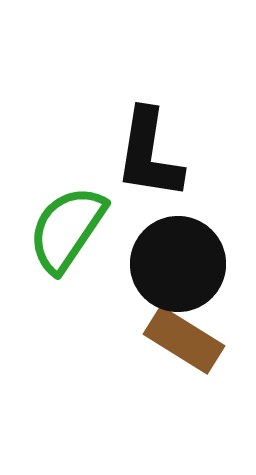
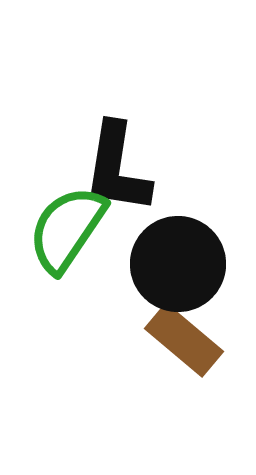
black L-shape: moved 32 px left, 14 px down
brown rectangle: rotated 8 degrees clockwise
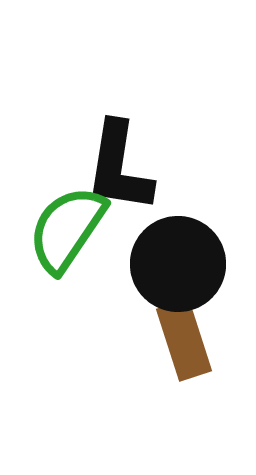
black L-shape: moved 2 px right, 1 px up
brown rectangle: rotated 32 degrees clockwise
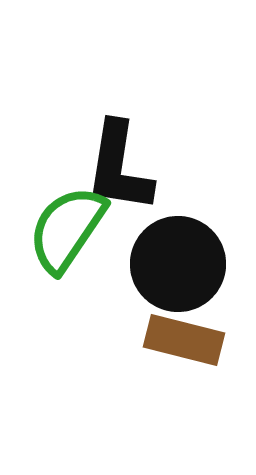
brown rectangle: rotated 58 degrees counterclockwise
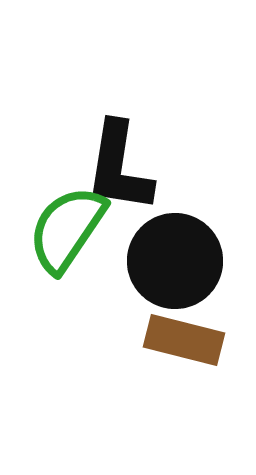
black circle: moved 3 px left, 3 px up
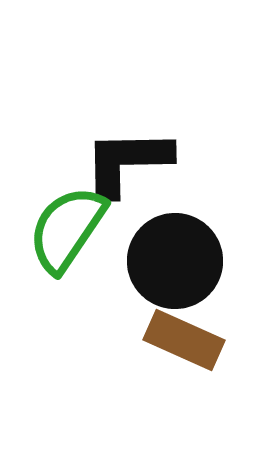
black L-shape: moved 8 px right, 5 px up; rotated 80 degrees clockwise
brown rectangle: rotated 10 degrees clockwise
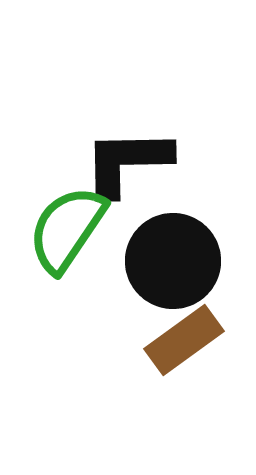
black circle: moved 2 px left
brown rectangle: rotated 60 degrees counterclockwise
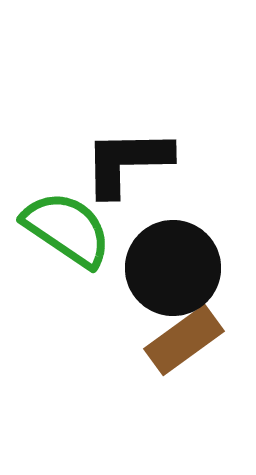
green semicircle: rotated 90 degrees clockwise
black circle: moved 7 px down
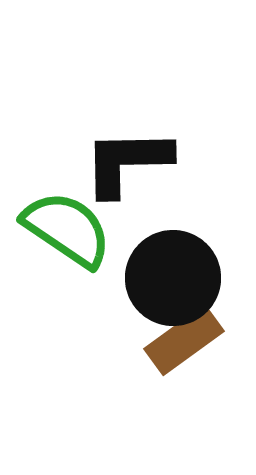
black circle: moved 10 px down
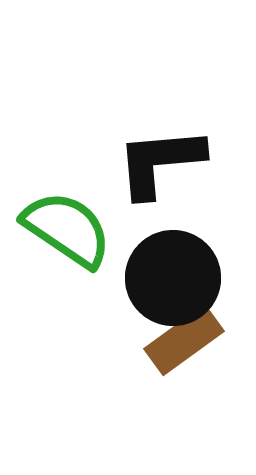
black L-shape: moved 33 px right; rotated 4 degrees counterclockwise
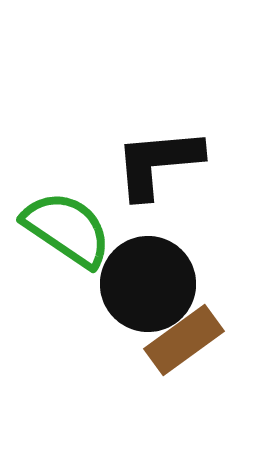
black L-shape: moved 2 px left, 1 px down
black circle: moved 25 px left, 6 px down
